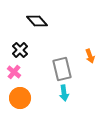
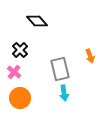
gray rectangle: moved 2 px left
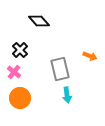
black diamond: moved 2 px right
orange arrow: rotated 48 degrees counterclockwise
cyan arrow: moved 3 px right, 2 px down
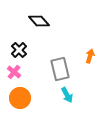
black cross: moved 1 px left
orange arrow: rotated 96 degrees counterclockwise
cyan arrow: rotated 21 degrees counterclockwise
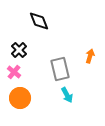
black diamond: rotated 20 degrees clockwise
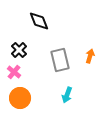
gray rectangle: moved 9 px up
cyan arrow: rotated 49 degrees clockwise
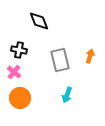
black cross: rotated 35 degrees counterclockwise
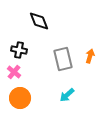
gray rectangle: moved 3 px right, 1 px up
cyan arrow: rotated 28 degrees clockwise
